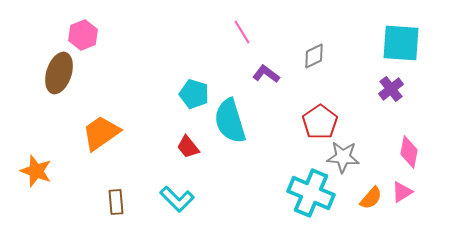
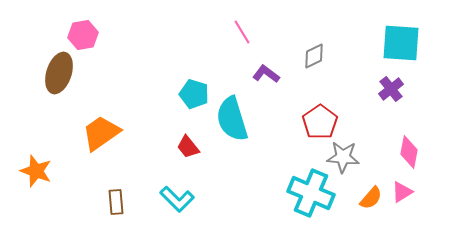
pink hexagon: rotated 12 degrees clockwise
cyan semicircle: moved 2 px right, 2 px up
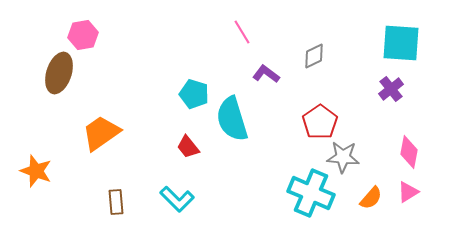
pink triangle: moved 6 px right
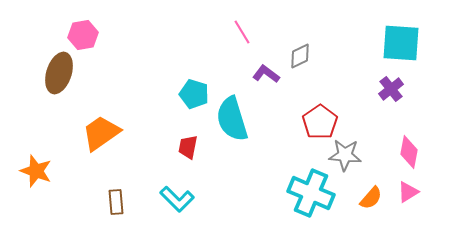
gray diamond: moved 14 px left
red trapezoid: rotated 50 degrees clockwise
gray star: moved 2 px right, 2 px up
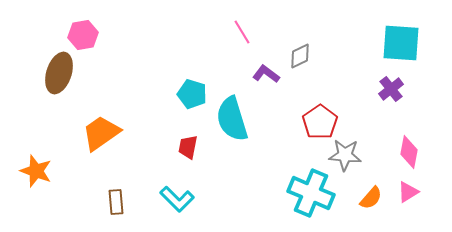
cyan pentagon: moved 2 px left
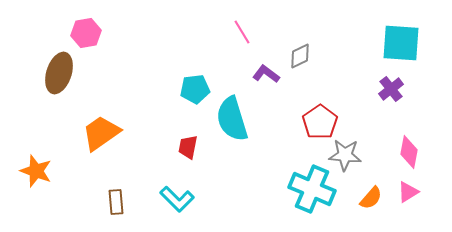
pink hexagon: moved 3 px right, 2 px up
cyan pentagon: moved 3 px right, 5 px up; rotated 24 degrees counterclockwise
cyan cross: moved 1 px right, 4 px up
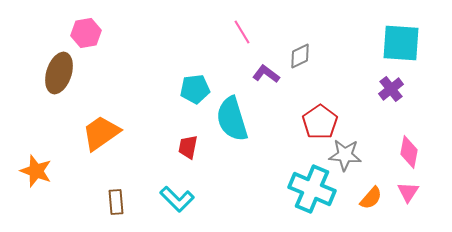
pink triangle: rotated 25 degrees counterclockwise
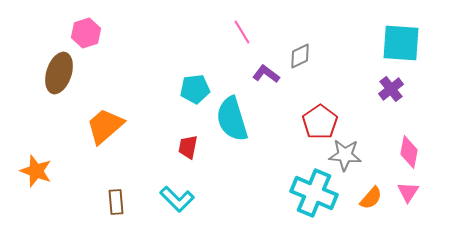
pink hexagon: rotated 8 degrees counterclockwise
orange trapezoid: moved 4 px right, 7 px up; rotated 6 degrees counterclockwise
cyan cross: moved 2 px right, 4 px down
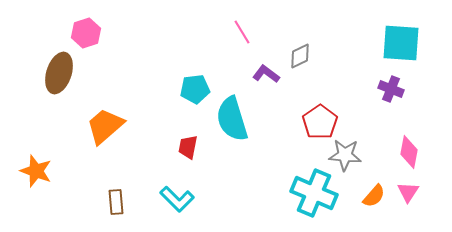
purple cross: rotated 30 degrees counterclockwise
orange semicircle: moved 3 px right, 2 px up
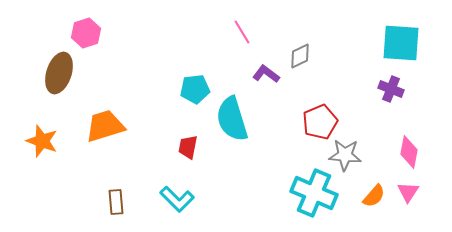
red pentagon: rotated 12 degrees clockwise
orange trapezoid: rotated 24 degrees clockwise
orange star: moved 6 px right, 30 px up
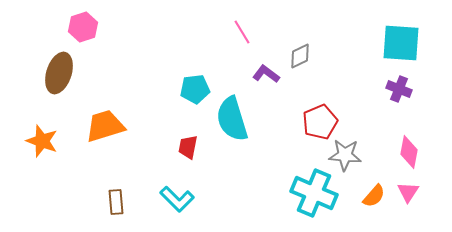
pink hexagon: moved 3 px left, 6 px up
purple cross: moved 8 px right
